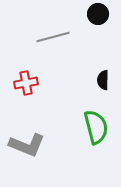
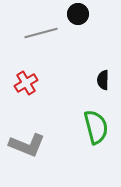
black circle: moved 20 px left
gray line: moved 12 px left, 4 px up
red cross: rotated 20 degrees counterclockwise
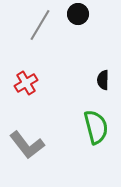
gray line: moved 1 px left, 8 px up; rotated 44 degrees counterclockwise
gray L-shape: rotated 30 degrees clockwise
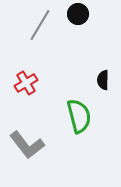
green semicircle: moved 17 px left, 11 px up
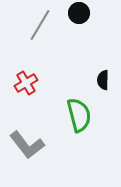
black circle: moved 1 px right, 1 px up
green semicircle: moved 1 px up
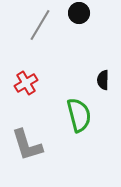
gray L-shape: rotated 21 degrees clockwise
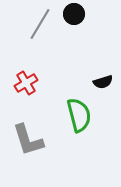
black circle: moved 5 px left, 1 px down
gray line: moved 1 px up
black semicircle: moved 2 px down; rotated 108 degrees counterclockwise
gray L-shape: moved 1 px right, 5 px up
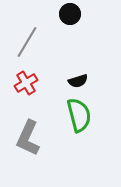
black circle: moved 4 px left
gray line: moved 13 px left, 18 px down
black semicircle: moved 25 px left, 1 px up
gray L-shape: moved 2 px up; rotated 42 degrees clockwise
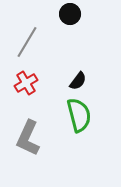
black semicircle: rotated 36 degrees counterclockwise
